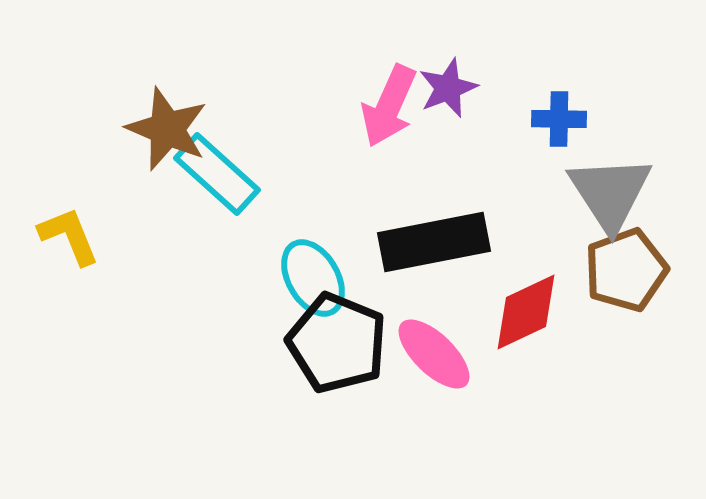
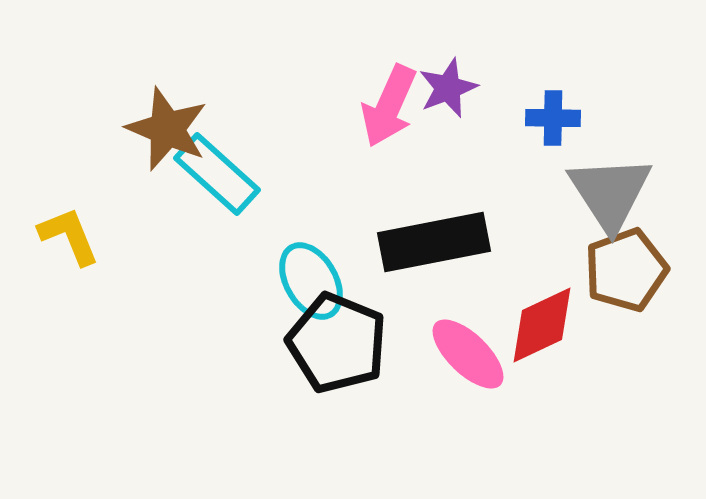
blue cross: moved 6 px left, 1 px up
cyan ellipse: moved 2 px left, 3 px down
red diamond: moved 16 px right, 13 px down
pink ellipse: moved 34 px right
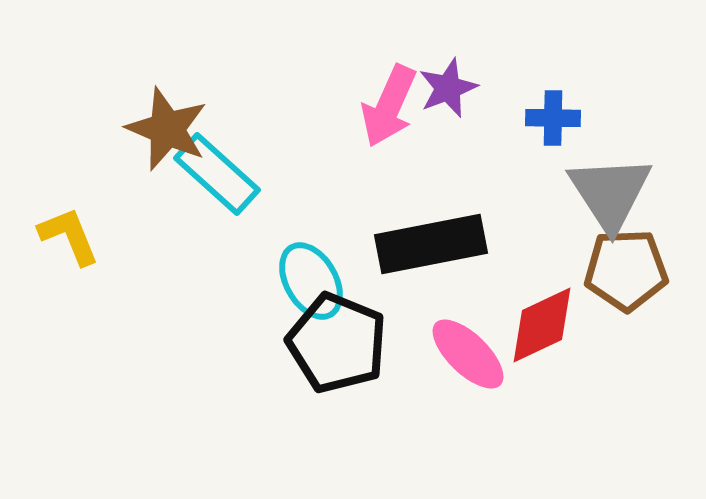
black rectangle: moved 3 px left, 2 px down
brown pentagon: rotated 18 degrees clockwise
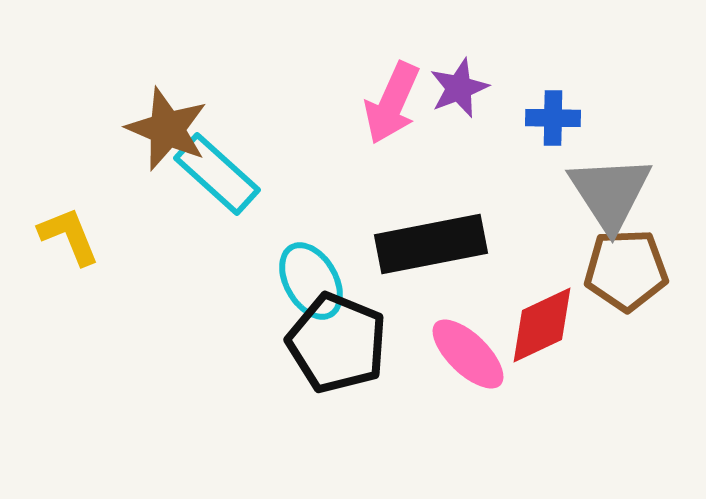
purple star: moved 11 px right
pink arrow: moved 3 px right, 3 px up
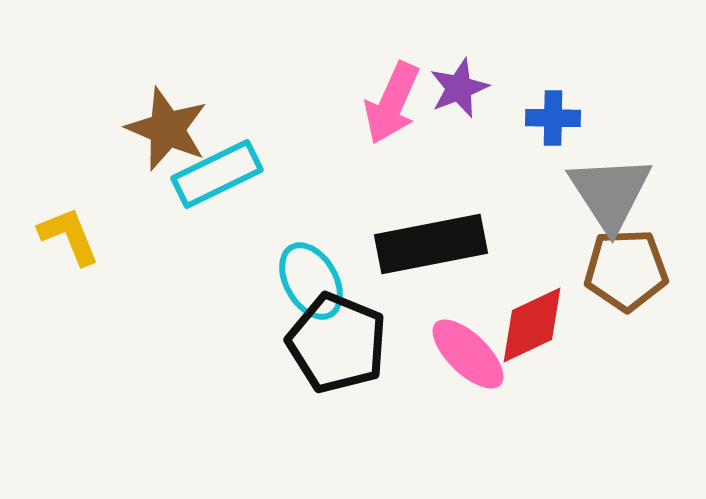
cyan rectangle: rotated 68 degrees counterclockwise
red diamond: moved 10 px left
